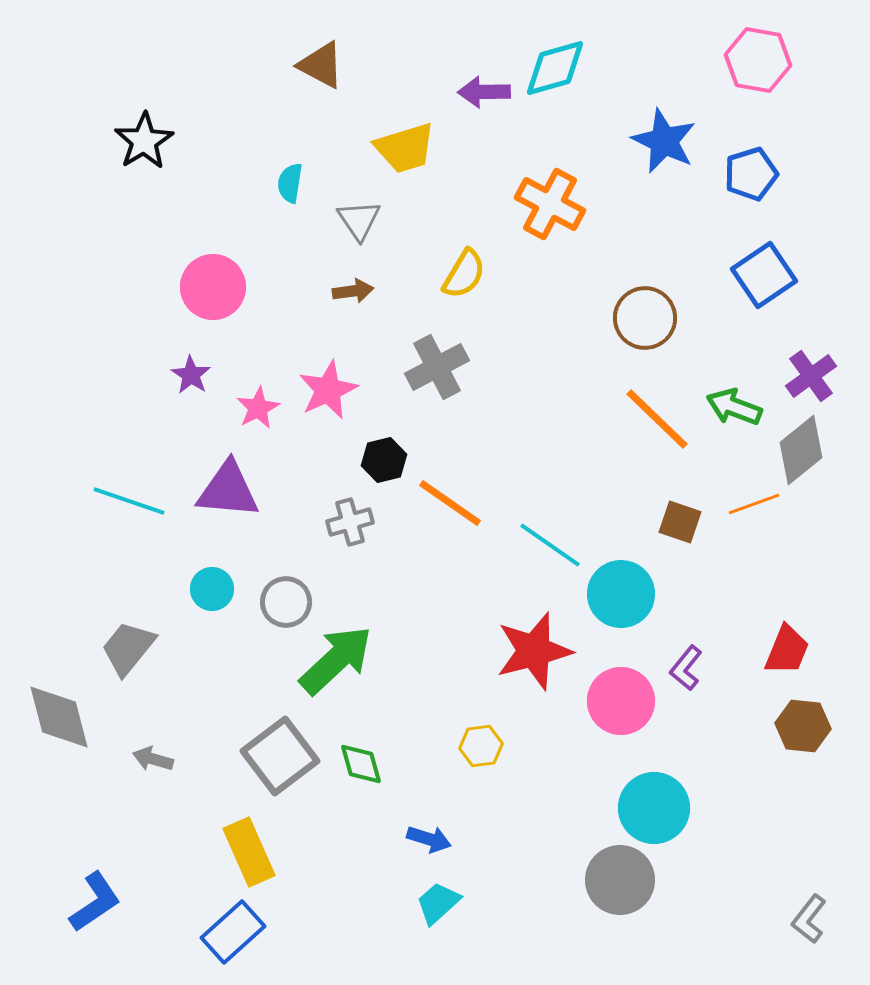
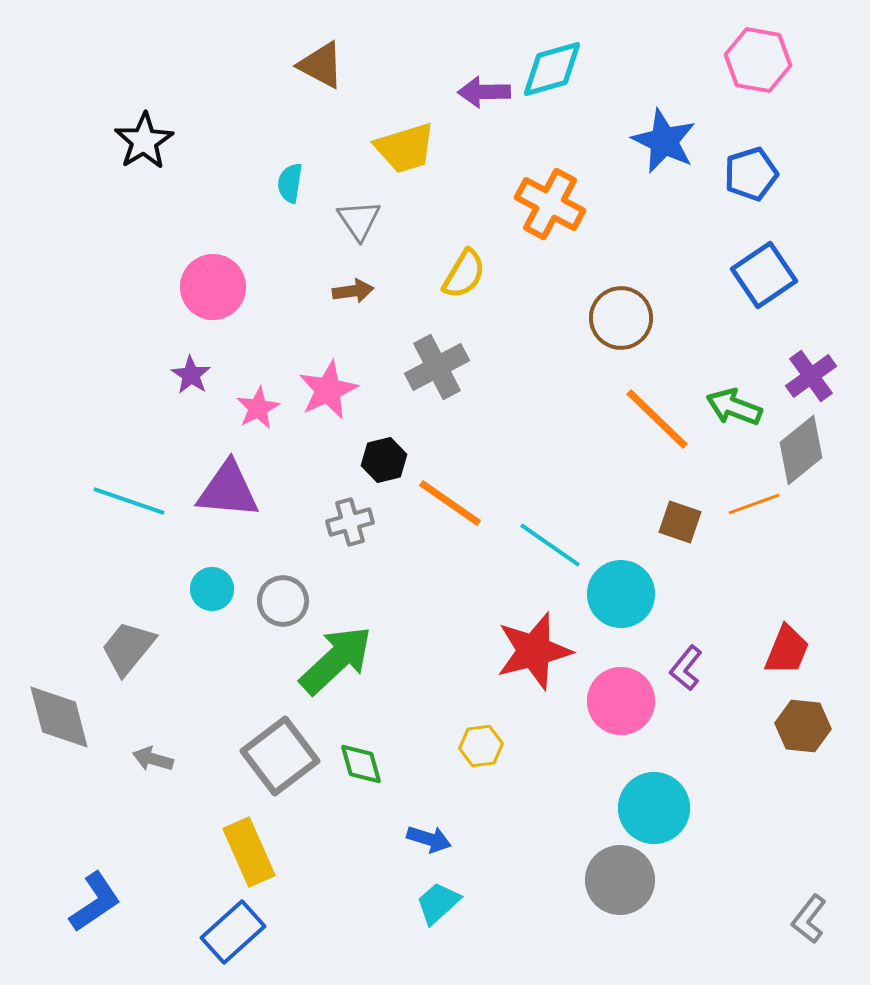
cyan diamond at (555, 68): moved 3 px left, 1 px down
brown circle at (645, 318): moved 24 px left
gray circle at (286, 602): moved 3 px left, 1 px up
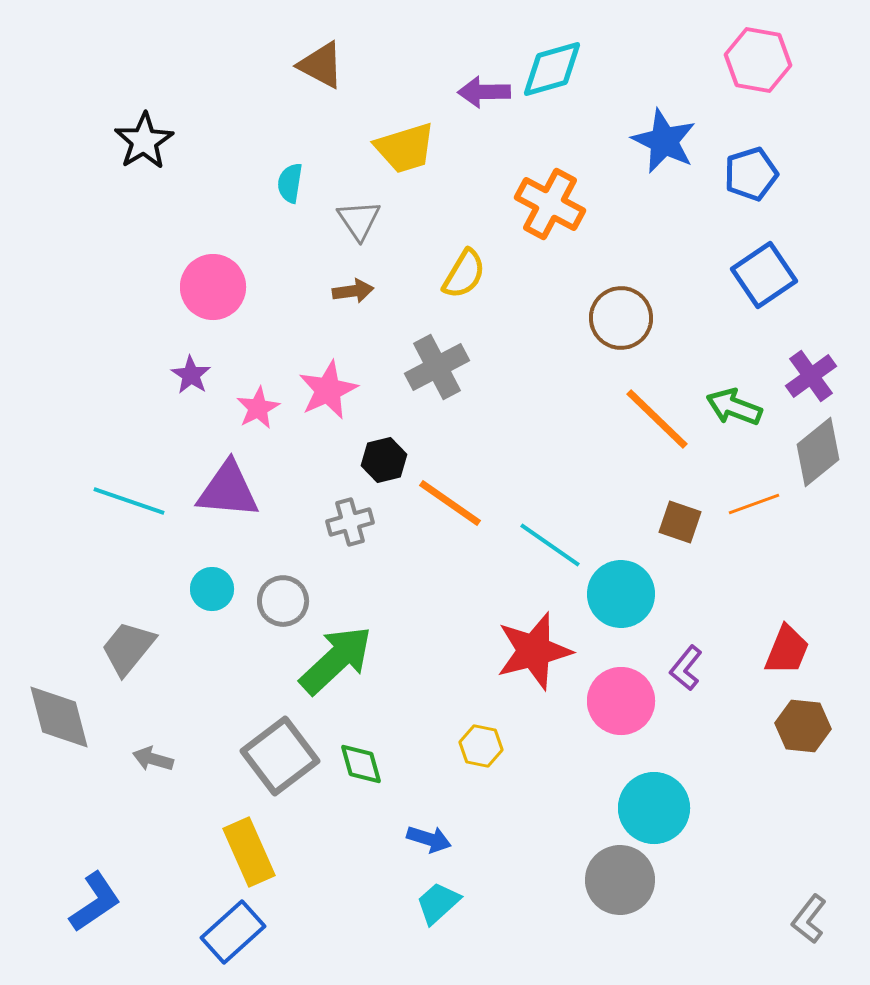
gray diamond at (801, 450): moved 17 px right, 2 px down
yellow hexagon at (481, 746): rotated 18 degrees clockwise
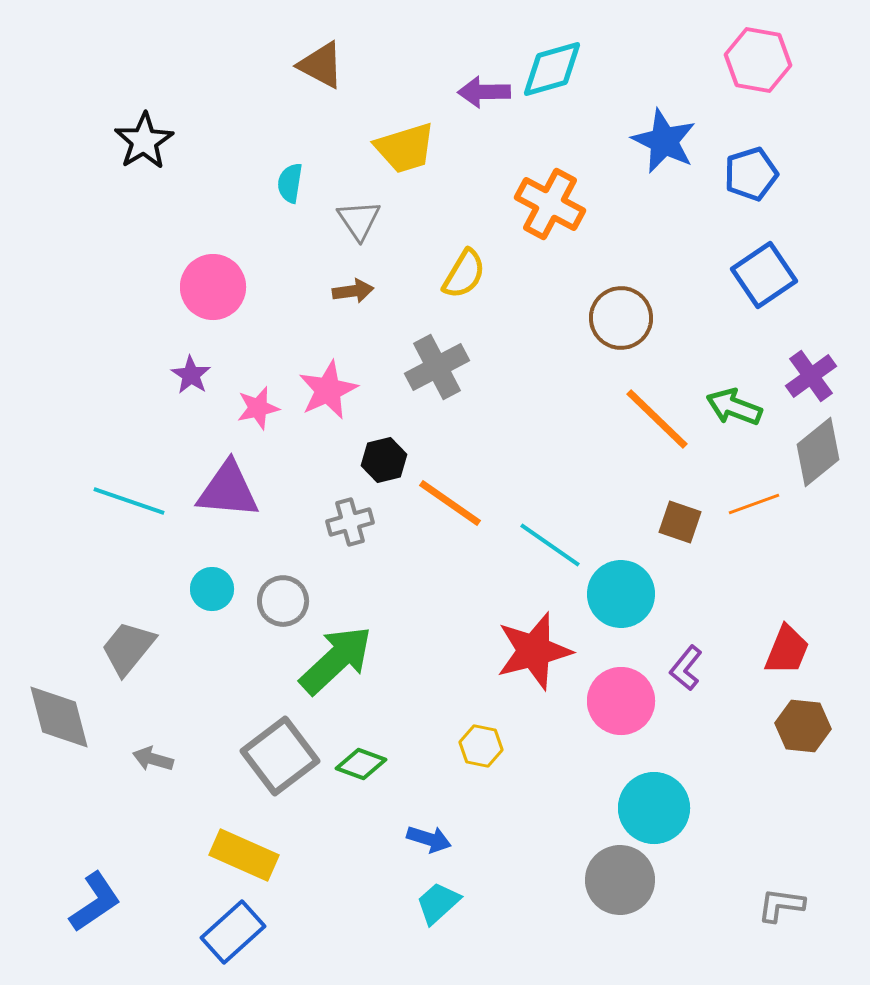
pink star at (258, 408): rotated 15 degrees clockwise
green diamond at (361, 764): rotated 54 degrees counterclockwise
yellow rectangle at (249, 852): moved 5 px left, 3 px down; rotated 42 degrees counterclockwise
gray L-shape at (809, 919): moved 28 px left, 14 px up; rotated 60 degrees clockwise
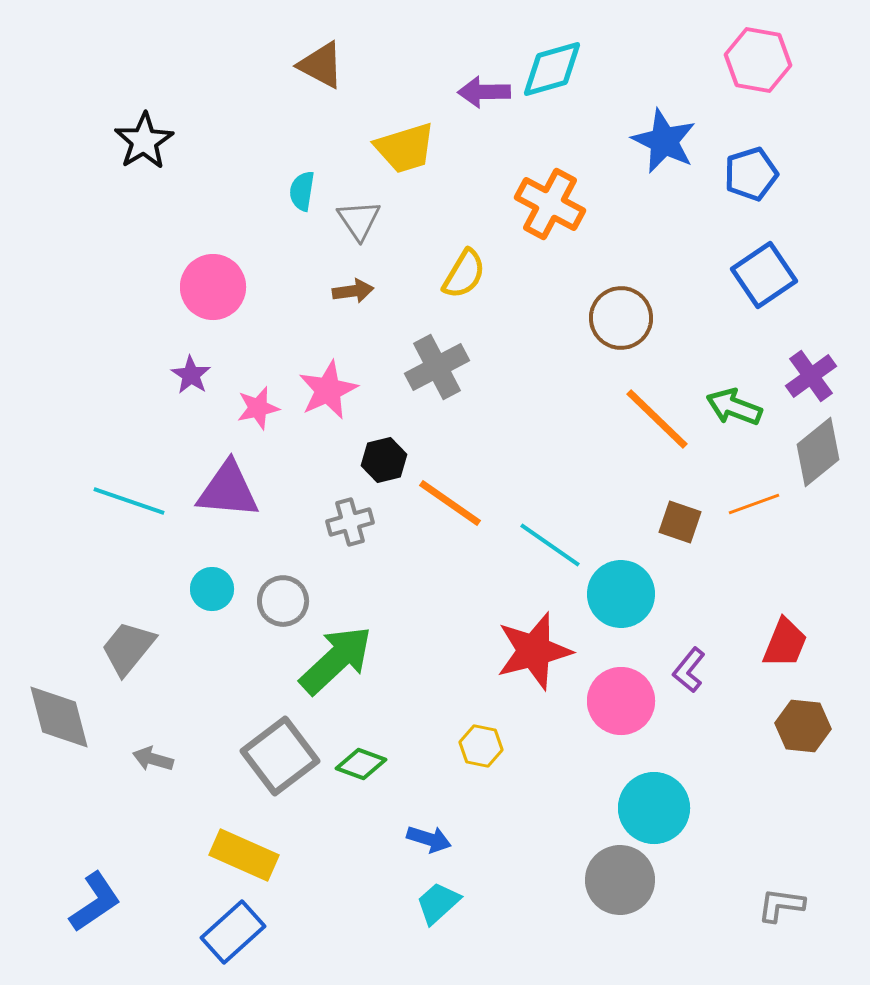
cyan semicircle at (290, 183): moved 12 px right, 8 px down
red trapezoid at (787, 650): moved 2 px left, 7 px up
purple L-shape at (686, 668): moved 3 px right, 2 px down
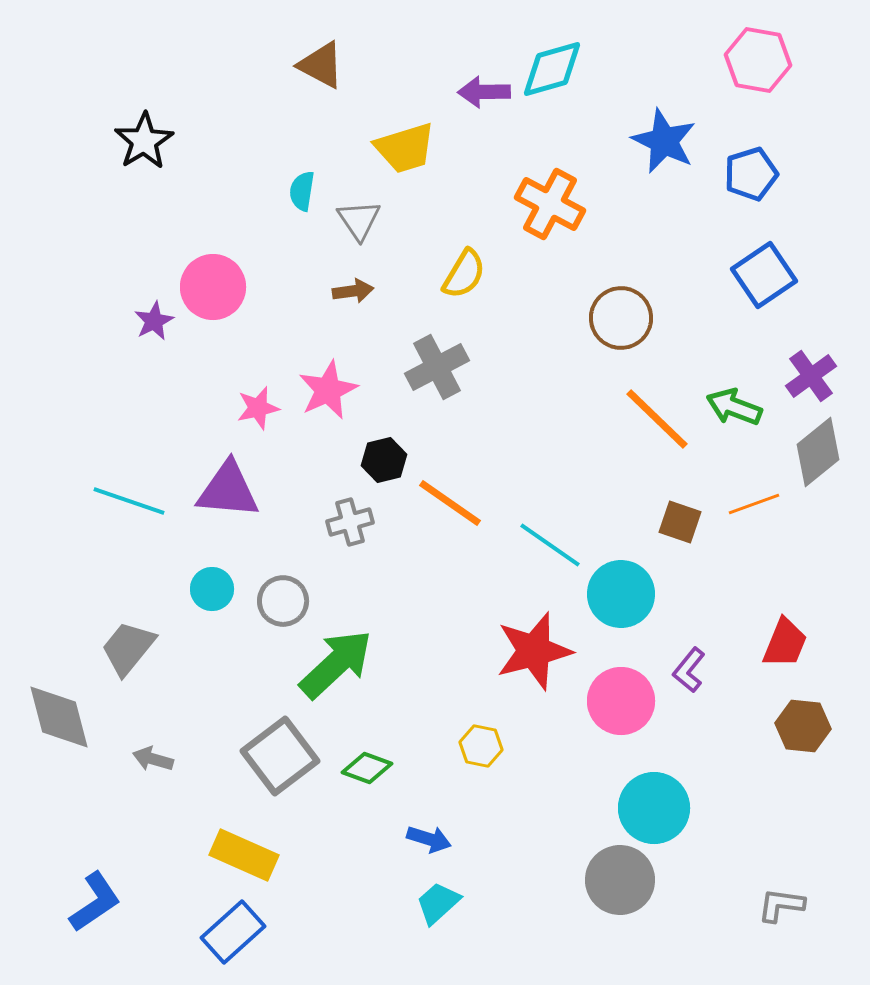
purple star at (191, 375): moved 37 px left, 54 px up; rotated 12 degrees clockwise
green arrow at (336, 660): moved 4 px down
green diamond at (361, 764): moved 6 px right, 4 px down
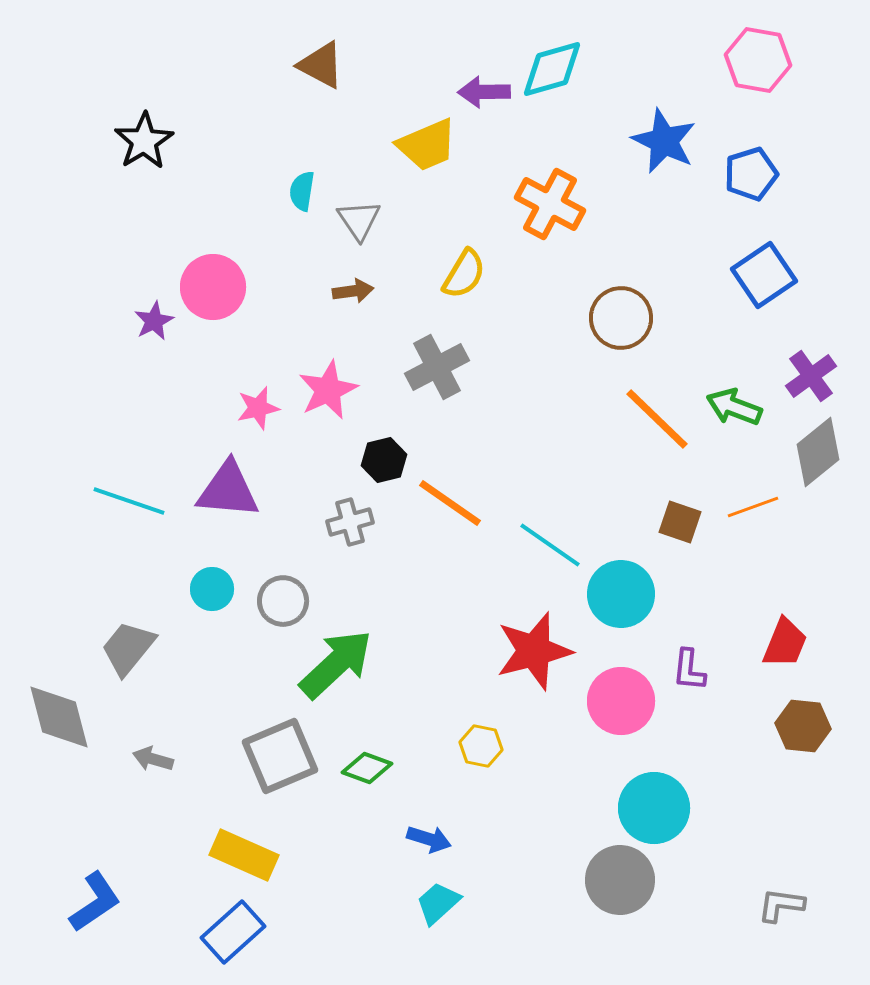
yellow trapezoid at (405, 148): moved 22 px right, 3 px up; rotated 6 degrees counterclockwise
orange line at (754, 504): moved 1 px left, 3 px down
purple L-shape at (689, 670): rotated 33 degrees counterclockwise
gray square at (280, 756): rotated 14 degrees clockwise
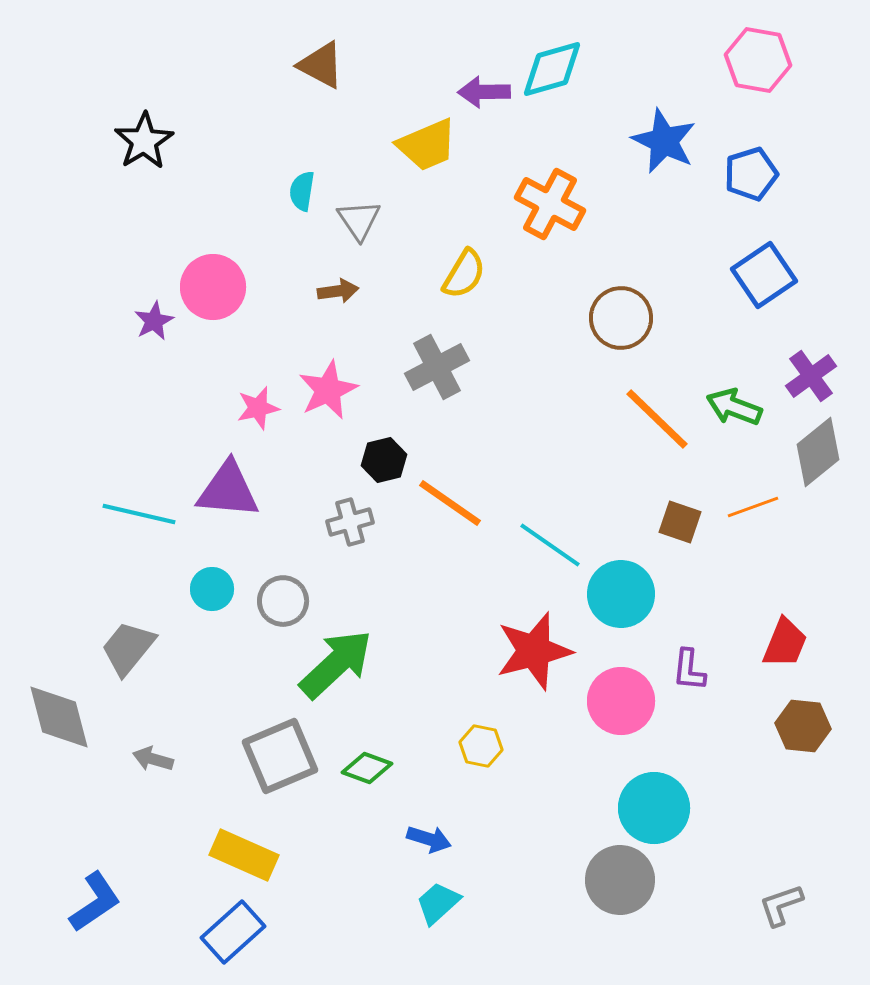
brown arrow at (353, 291): moved 15 px left
cyan line at (129, 501): moved 10 px right, 13 px down; rotated 6 degrees counterclockwise
gray L-shape at (781, 905): rotated 27 degrees counterclockwise
